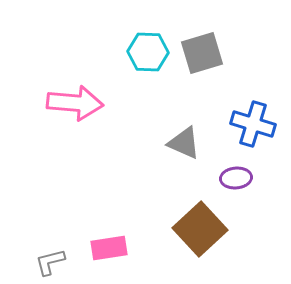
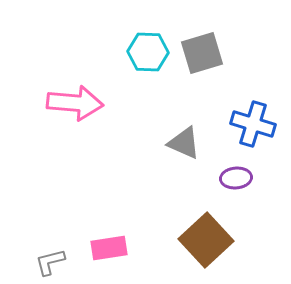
brown square: moved 6 px right, 11 px down
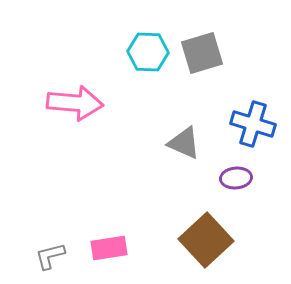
gray L-shape: moved 6 px up
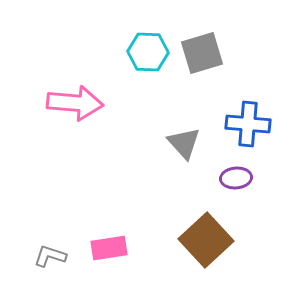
blue cross: moved 5 px left; rotated 12 degrees counterclockwise
gray triangle: rotated 24 degrees clockwise
gray L-shape: rotated 32 degrees clockwise
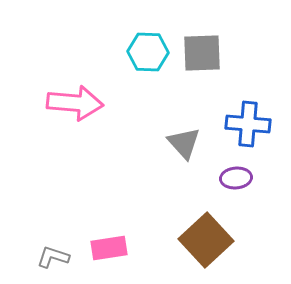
gray square: rotated 15 degrees clockwise
gray L-shape: moved 3 px right, 1 px down
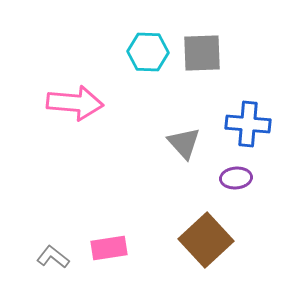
gray L-shape: rotated 20 degrees clockwise
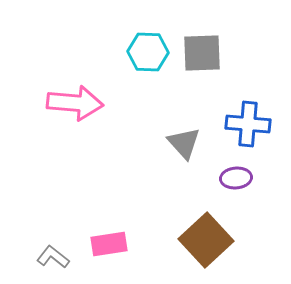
pink rectangle: moved 4 px up
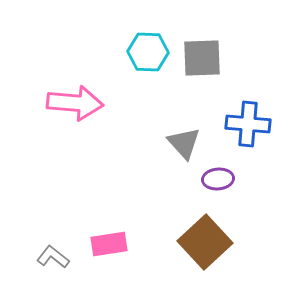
gray square: moved 5 px down
purple ellipse: moved 18 px left, 1 px down
brown square: moved 1 px left, 2 px down
